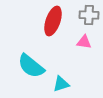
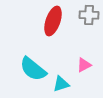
pink triangle: moved 23 px down; rotated 35 degrees counterclockwise
cyan semicircle: moved 2 px right, 3 px down
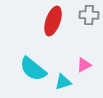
cyan triangle: moved 2 px right, 2 px up
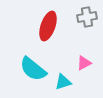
gray cross: moved 2 px left, 2 px down; rotated 12 degrees counterclockwise
red ellipse: moved 5 px left, 5 px down
pink triangle: moved 2 px up
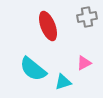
red ellipse: rotated 40 degrees counterclockwise
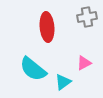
red ellipse: moved 1 px left, 1 px down; rotated 16 degrees clockwise
cyan triangle: rotated 18 degrees counterclockwise
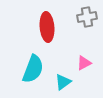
cyan semicircle: rotated 108 degrees counterclockwise
